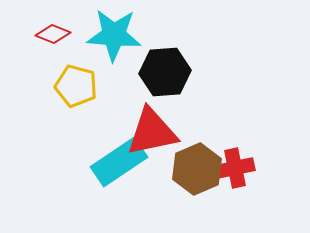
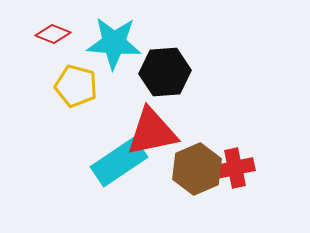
cyan star: moved 8 px down
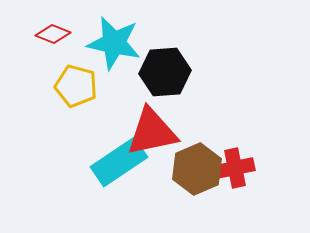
cyan star: rotated 8 degrees clockwise
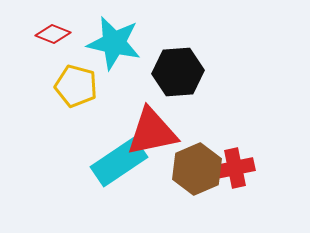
black hexagon: moved 13 px right
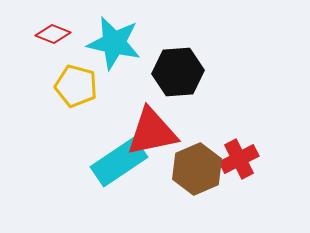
red cross: moved 4 px right, 9 px up; rotated 15 degrees counterclockwise
